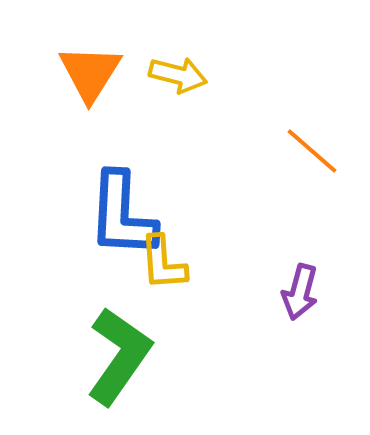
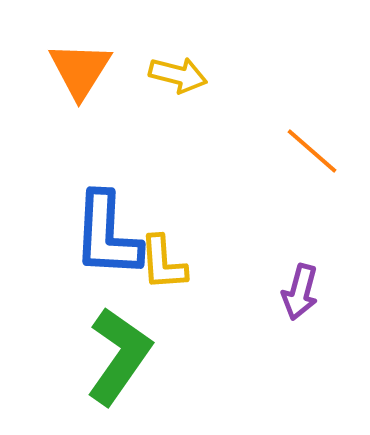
orange triangle: moved 10 px left, 3 px up
blue L-shape: moved 15 px left, 20 px down
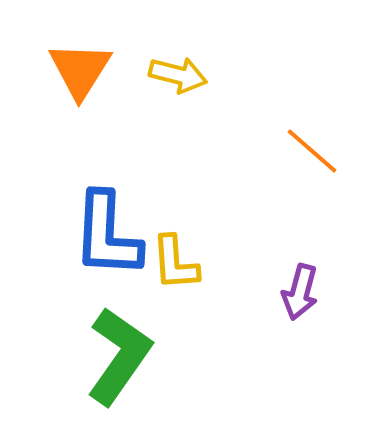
yellow L-shape: moved 12 px right
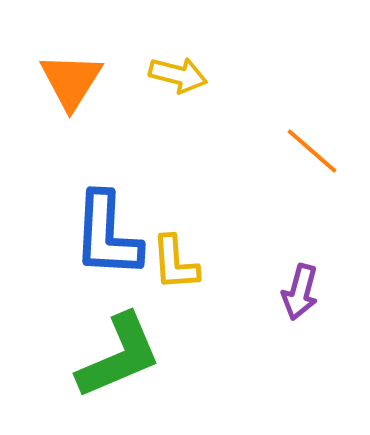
orange triangle: moved 9 px left, 11 px down
green L-shape: rotated 32 degrees clockwise
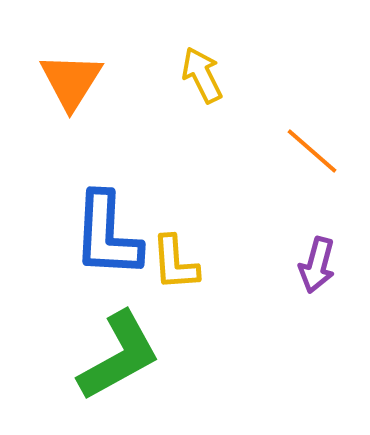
yellow arrow: moved 24 px right; rotated 130 degrees counterclockwise
purple arrow: moved 17 px right, 27 px up
green L-shape: rotated 6 degrees counterclockwise
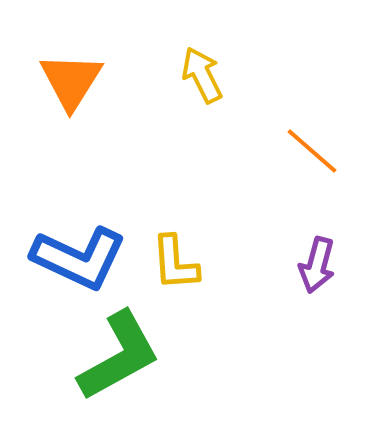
blue L-shape: moved 28 px left, 23 px down; rotated 68 degrees counterclockwise
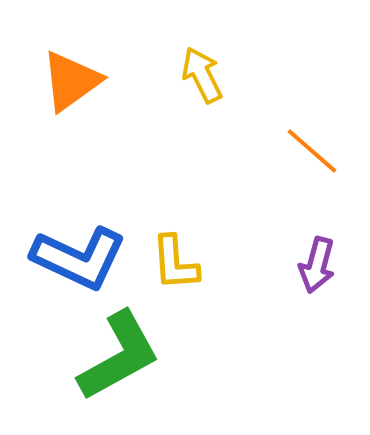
orange triangle: rotated 22 degrees clockwise
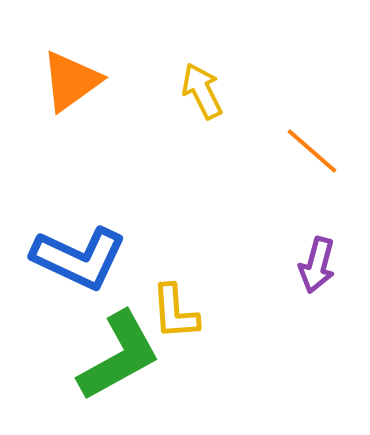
yellow arrow: moved 16 px down
yellow L-shape: moved 49 px down
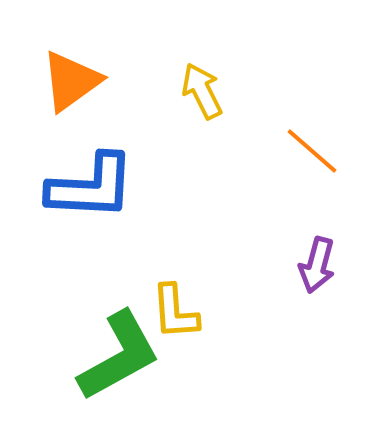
blue L-shape: moved 12 px right, 71 px up; rotated 22 degrees counterclockwise
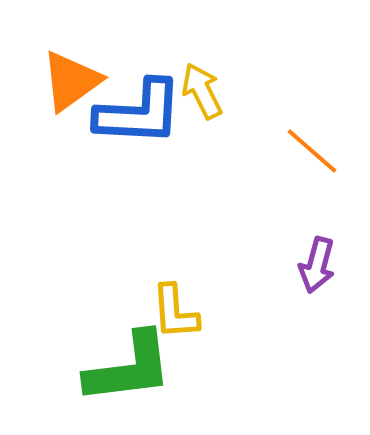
blue L-shape: moved 48 px right, 74 px up
green L-shape: moved 10 px right, 12 px down; rotated 22 degrees clockwise
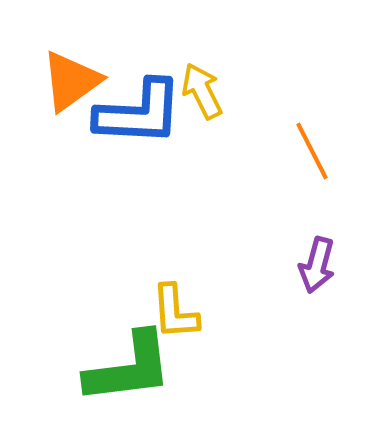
orange line: rotated 22 degrees clockwise
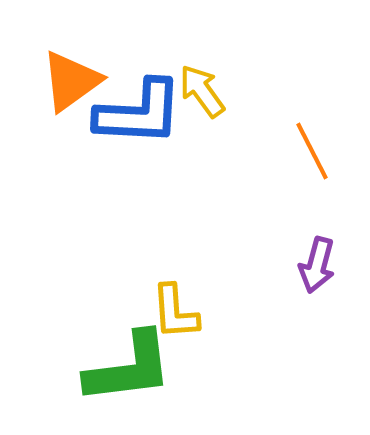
yellow arrow: rotated 10 degrees counterclockwise
